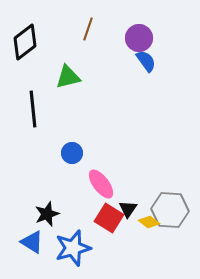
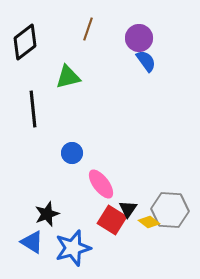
red square: moved 3 px right, 2 px down
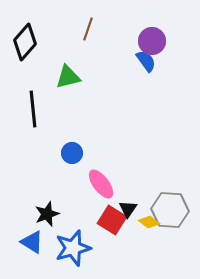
purple circle: moved 13 px right, 3 px down
black diamond: rotated 12 degrees counterclockwise
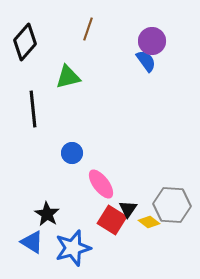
gray hexagon: moved 2 px right, 5 px up
black star: rotated 20 degrees counterclockwise
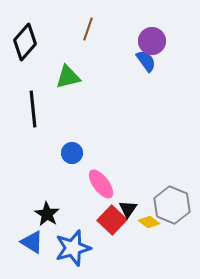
gray hexagon: rotated 18 degrees clockwise
red square: rotated 12 degrees clockwise
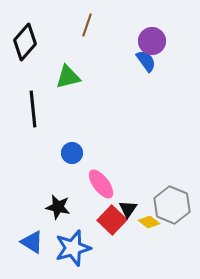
brown line: moved 1 px left, 4 px up
black star: moved 11 px right, 7 px up; rotated 20 degrees counterclockwise
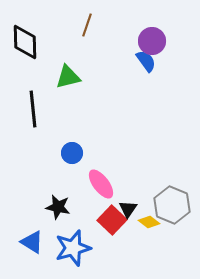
black diamond: rotated 42 degrees counterclockwise
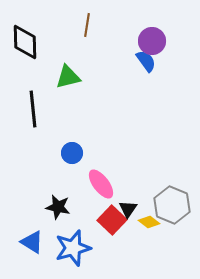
brown line: rotated 10 degrees counterclockwise
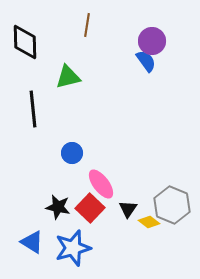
red square: moved 22 px left, 12 px up
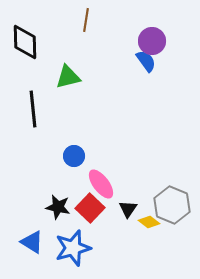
brown line: moved 1 px left, 5 px up
blue circle: moved 2 px right, 3 px down
